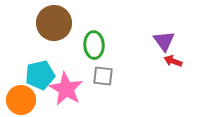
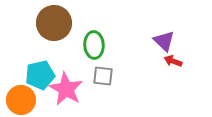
purple triangle: rotated 10 degrees counterclockwise
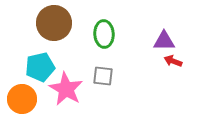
purple triangle: rotated 45 degrees counterclockwise
green ellipse: moved 10 px right, 11 px up
cyan pentagon: moved 8 px up
orange circle: moved 1 px right, 1 px up
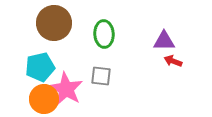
gray square: moved 2 px left
orange circle: moved 22 px right
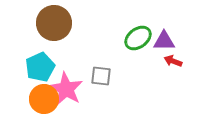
green ellipse: moved 34 px right, 4 px down; rotated 56 degrees clockwise
cyan pentagon: rotated 12 degrees counterclockwise
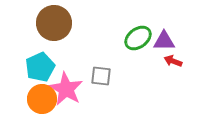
orange circle: moved 2 px left
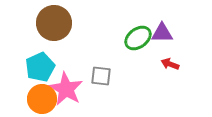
purple triangle: moved 2 px left, 8 px up
red arrow: moved 3 px left, 3 px down
